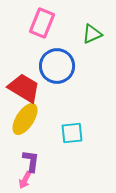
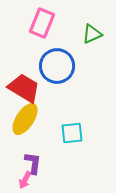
purple L-shape: moved 2 px right, 2 px down
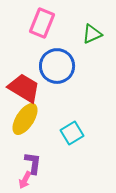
cyan square: rotated 25 degrees counterclockwise
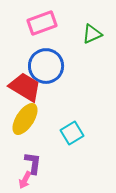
pink rectangle: rotated 48 degrees clockwise
blue circle: moved 11 px left
red trapezoid: moved 1 px right, 1 px up
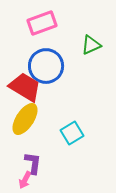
green triangle: moved 1 px left, 11 px down
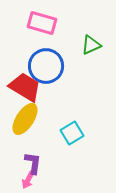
pink rectangle: rotated 36 degrees clockwise
pink arrow: moved 3 px right
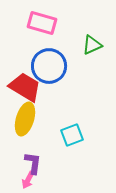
green triangle: moved 1 px right
blue circle: moved 3 px right
yellow ellipse: rotated 16 degrees counterclockwise
cyan square: moved 2 px down; rotated 10 degrees clockwise
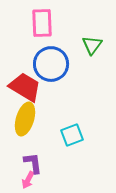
pink rectangle: rotated 72 degrees clockwise
green triangle: rotated 30 degrees counterclockwise
blue circle: moved 2 px right, 2 px up
purple L-shape: rotated 15 degrees counterclockwise
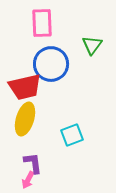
red trapezoid: rotated 136 degrees clockwise
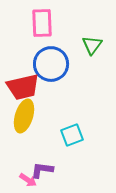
red trapezoid: moved 2 px left
yellow ellipse: moved 1 px left, 3 px up
purple L-shape: moved 9 px right, 7 px down; rotated 75 degrees counterclockwise
pink arrow: rotated 84 degrees counterclockwise
